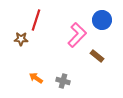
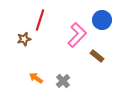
red line: moved 4 px right
brown star: moved 3 px right; rotated 16 degrees counterclockwise
gray cross: rotated 32 degrees clockwise
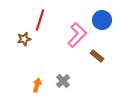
orange arrow: moved 1 px right, 7 px down; rotated 72 degrees clockwise
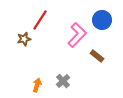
red line: rotated 15 degrees clockwise
